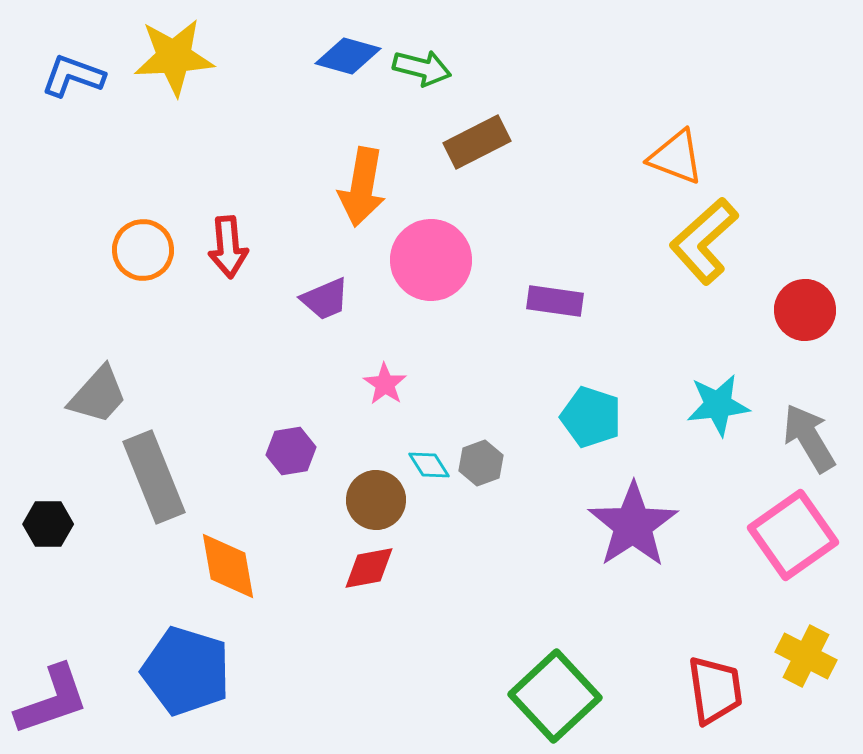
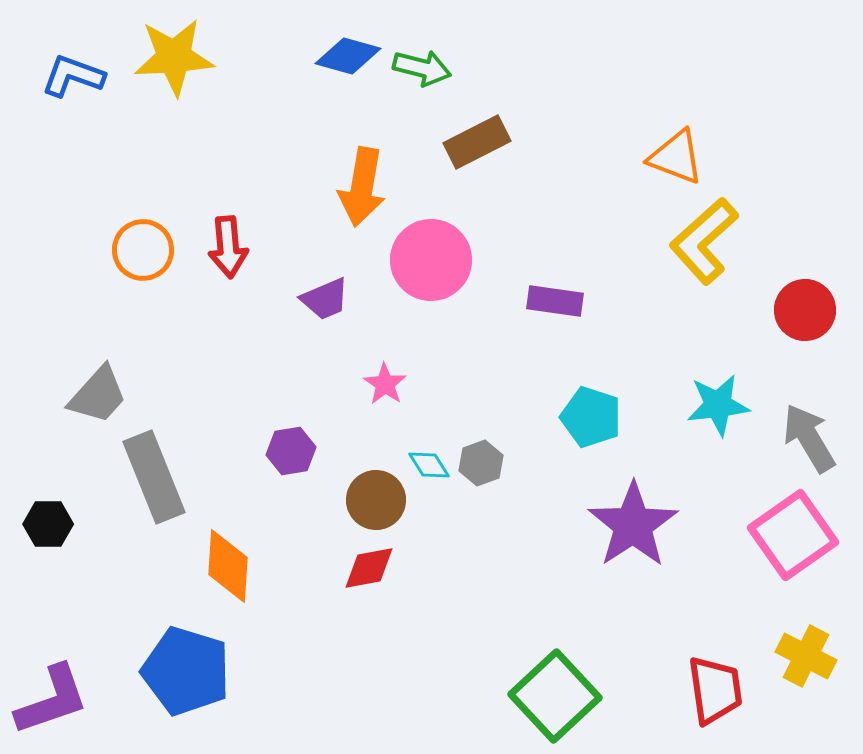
orange diamond: rotated 14 degrees clockwise
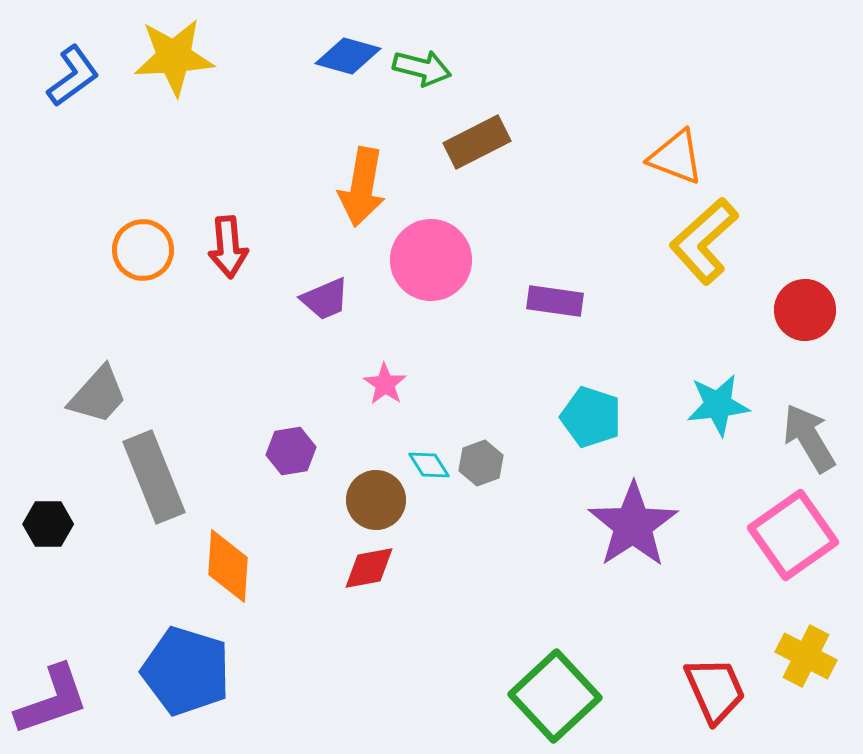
blue L-shape: rotated 124 degrees clockwise
red trapezoid: rotated 16 degrees counterclockwise
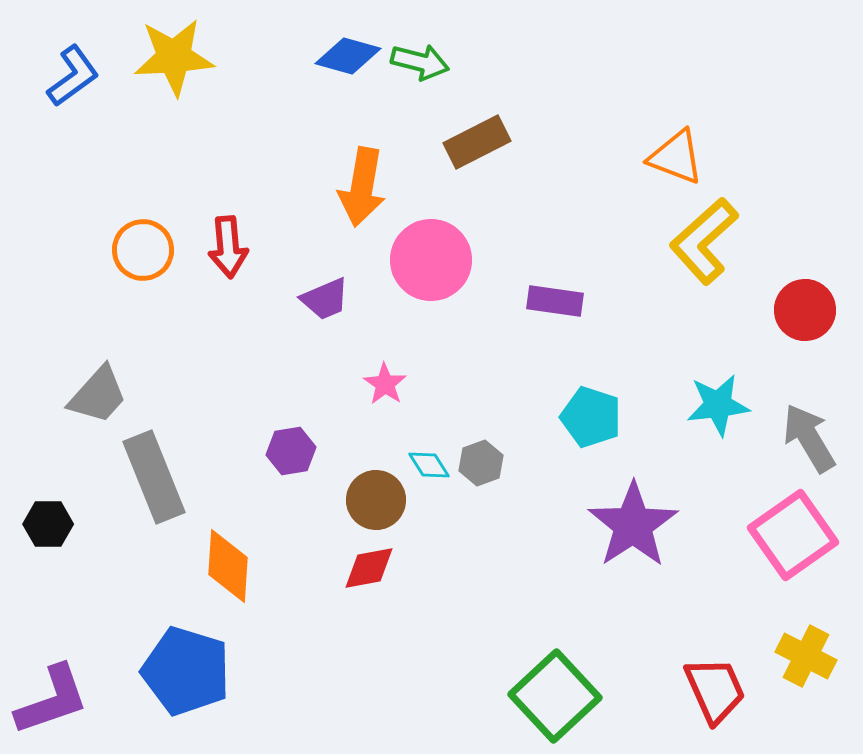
green arrow: moved 2 px left, 6 px up
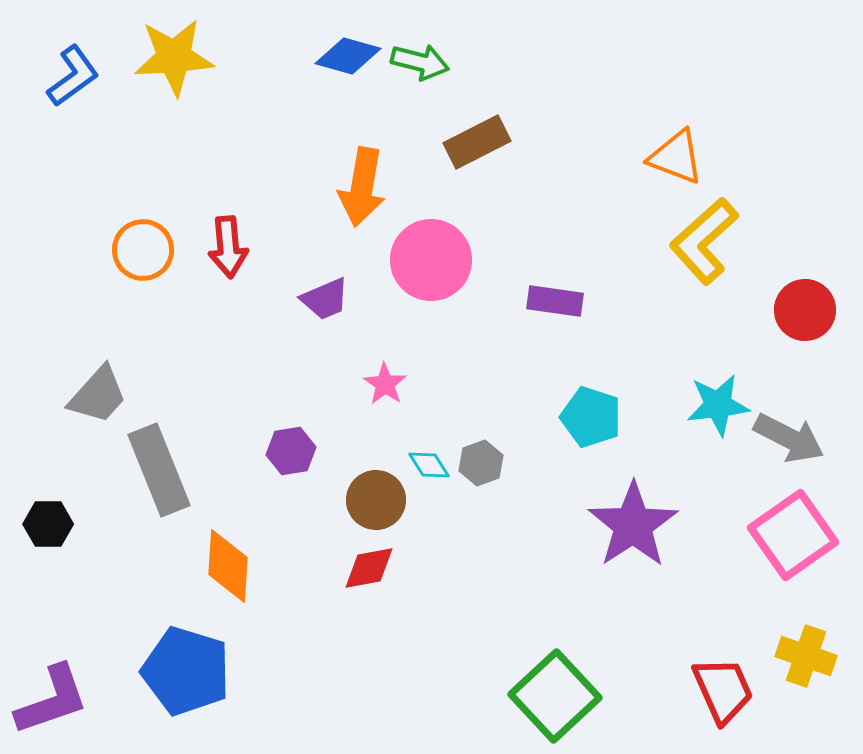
gray arrow: moved 20 px left; rotated 148 degrees clockwise
gray rectangle: moved 5 px right, 7 px up
yellow cross: rotated 8 degrees counterclockwise
red trapezoid: moved 8 px right
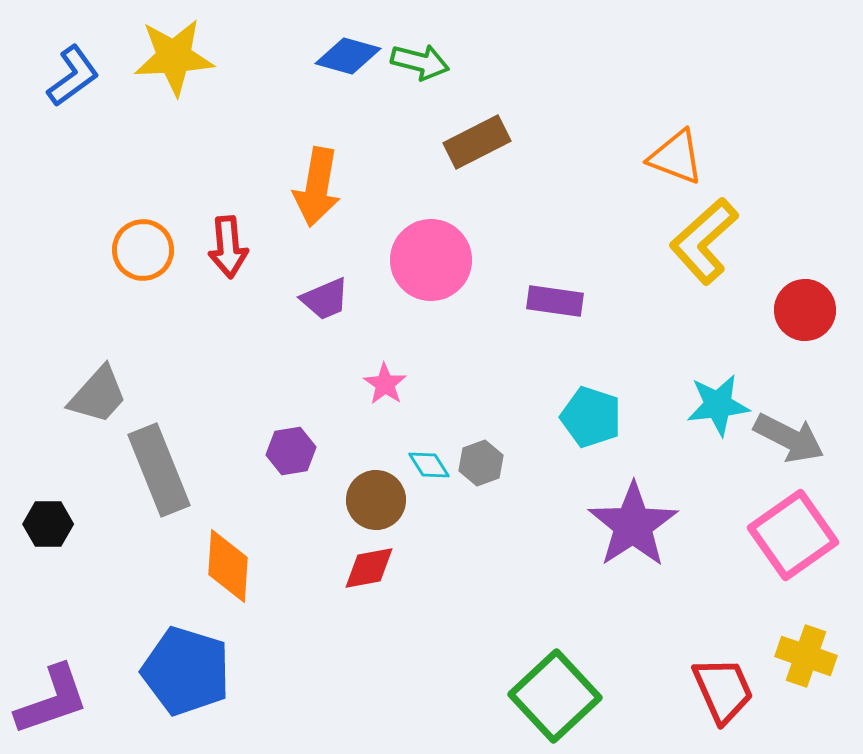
orange arrow: moved 45 px left
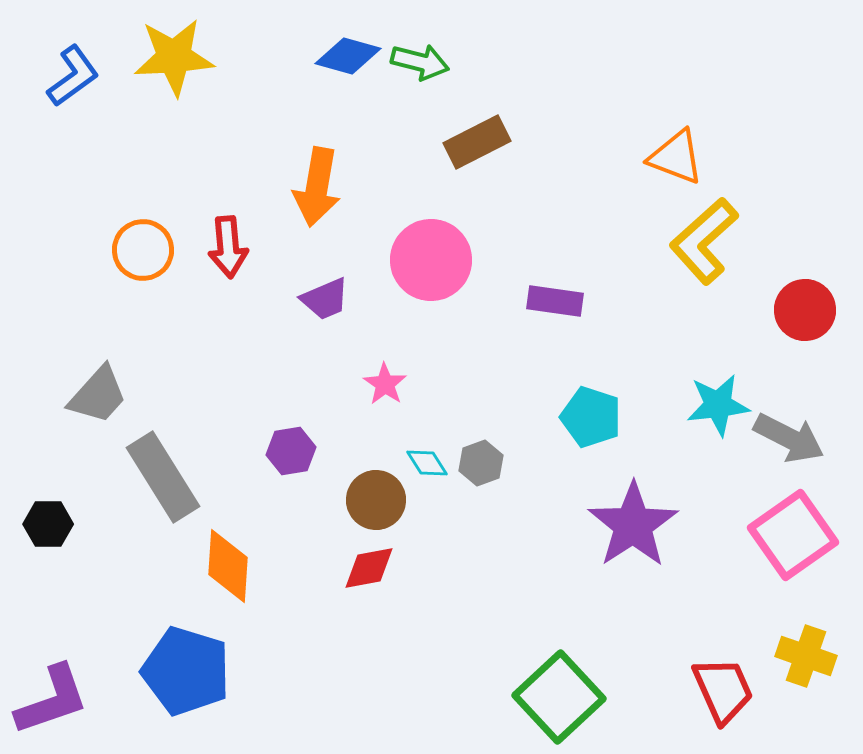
cyan diamond: moved 2 px left, 2 px up
gray rectangle: moved 4 px right, 7 px down; rotated 10 degrees counterclockwise
green square: moved 4 px right, 1 px down
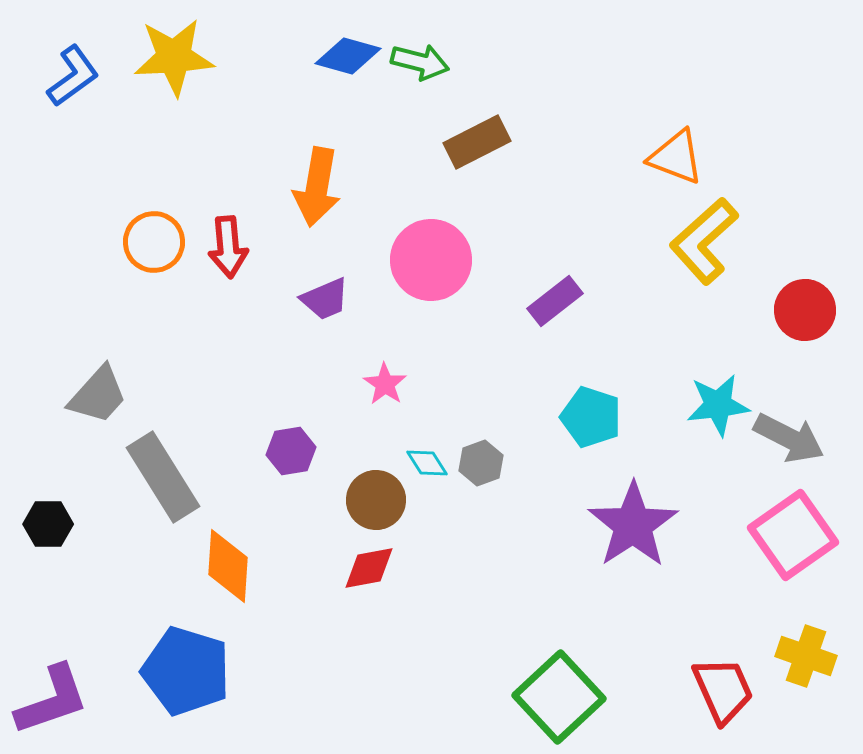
orange circle: moved 11 px right, 8 px up
purple rectangle: rotated 46 degrees counterclockwise
